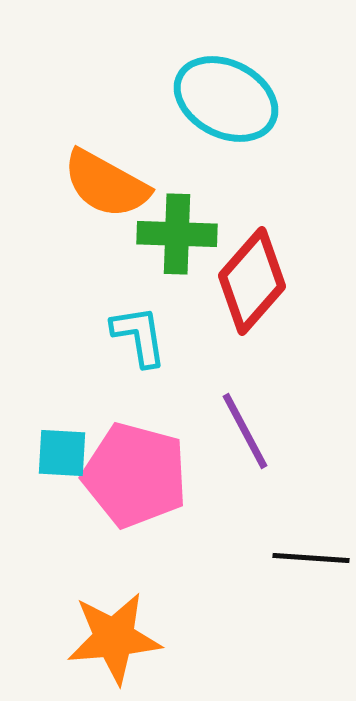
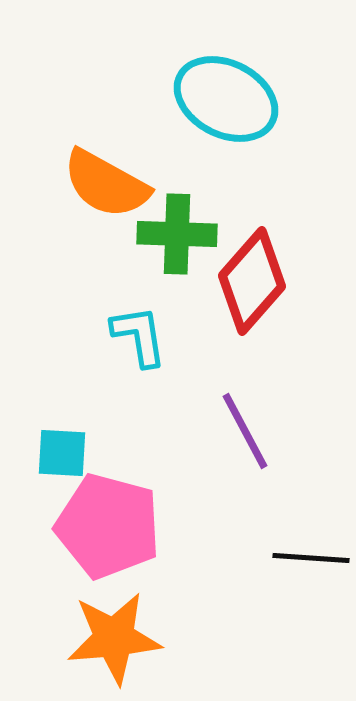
pink pentagon: moved 27 px left, 51 px down
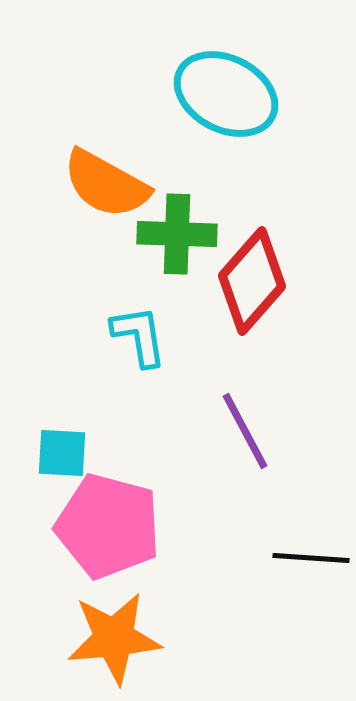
cyan ellipse: moved 5 px up
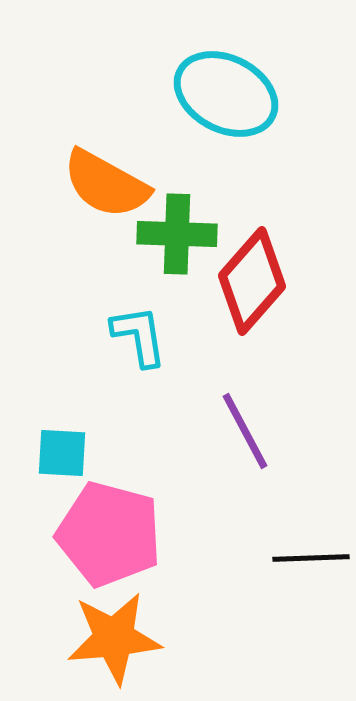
pink pentagon: moved 1 px right, 8 px down
black line: rotated 6 degrees counterclockwise
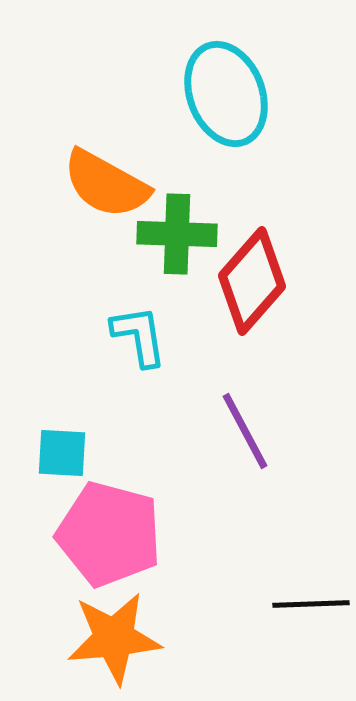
cyan ellipse: rotated 42 degrees clockwise
black line: moved 46 px down
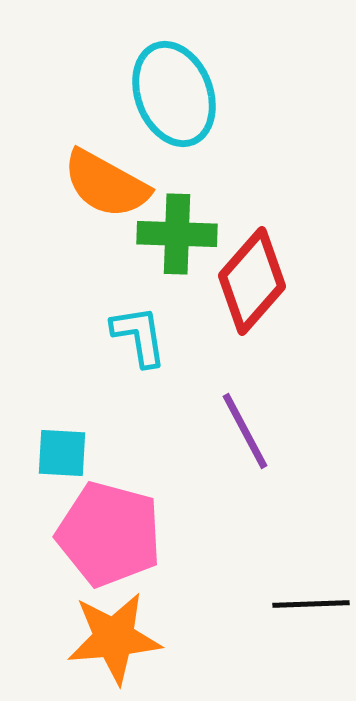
cyan ellipse: moved 52 px left
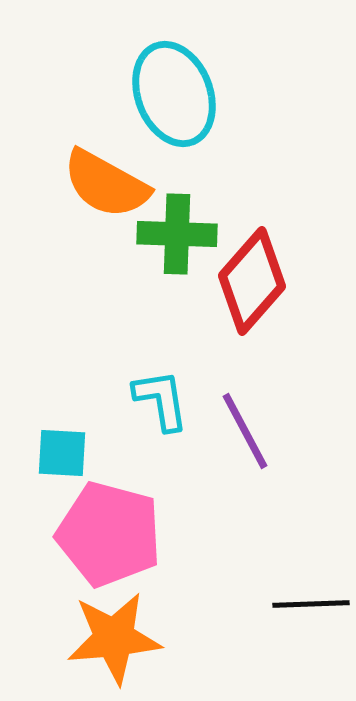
cyan L-shape: moved 22 px right, 64 px down
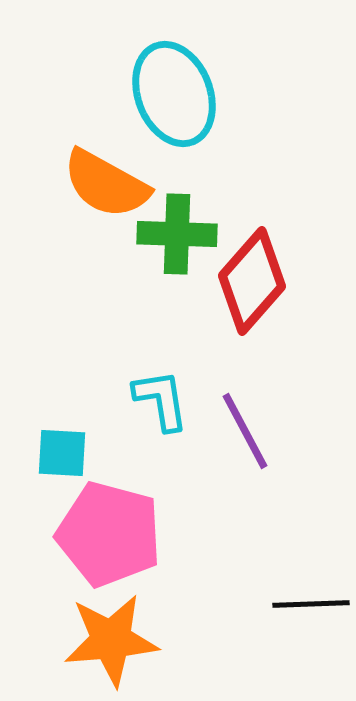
orange star: moved 3 px left, 2 px down
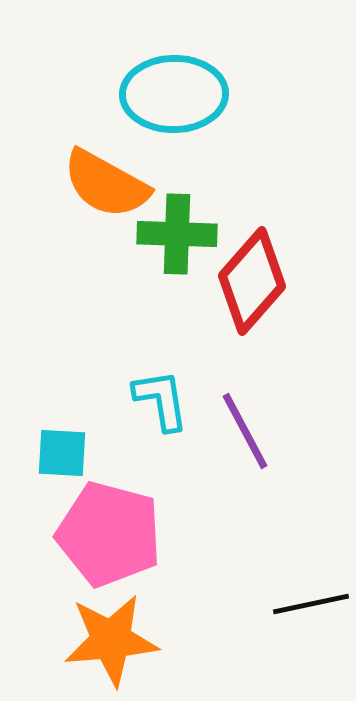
cyan ellipse: rotated 70 degrees counterclockwise
black line: rotated 10 degrees counterclockwise
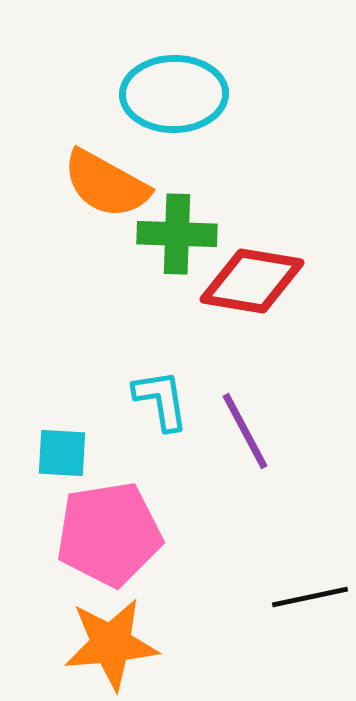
red diamond: rotated 58 degrees clockwise
pink pentagon: rotated 24 degrees counterclockwise
black line: moved 1 px left, 7 px up
orange star: moved 4 px down
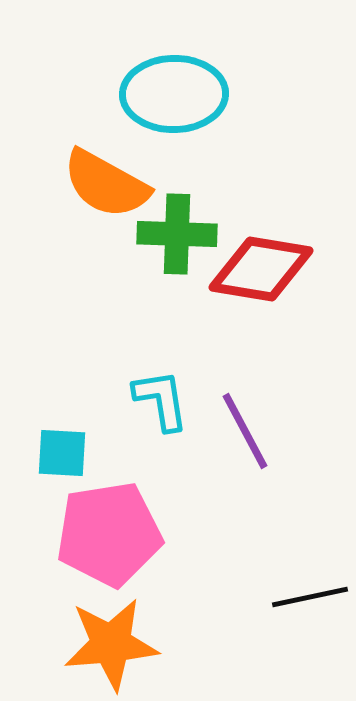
red diamond: moved 9 px right, 12 px up
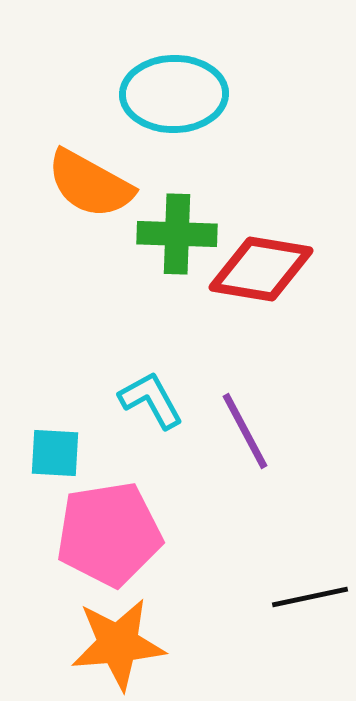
orange semicircle: moved 16 px left
cyan L-shape: moved 10 px left; rotated 20 degrees counterclockwise
cyan square: moved 7 px left
orange star: moved 7 px right
